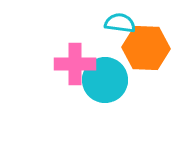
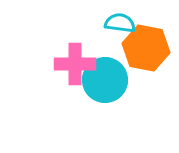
orange hexagon: rotated 9 degrees clockwise
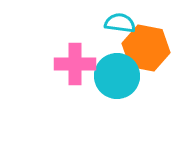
cyan circle: moved 12 px right, 4 px up
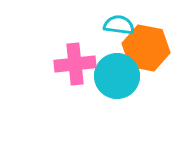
cyan semicircle: moved 1 px left, 2 px down
pink cross: rotated 6 degrees counterclockwise
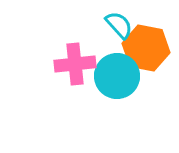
cyan semicircle: rotated 40 degrees clockwise
